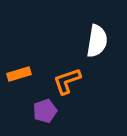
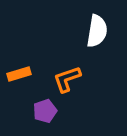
white semicircle: moved 10 px up
orange L-shape: moved 2 px up
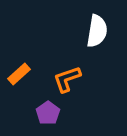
orange rectangle: rotated 25 degrees counterclockwise
purple pentagon: moved 3 px right, 2 px down; rotated 15 degrees counterclockwise
